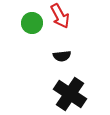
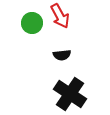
black semicircle: moved 1 px up
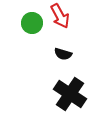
black semicircle: moved 1 px right, 1 px up; rotated 24 degrees clockwise
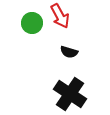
black semicircle: moved 6 px right, 2 px up
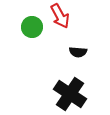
green circle: moved 4 px down
black semicircle: moved 9 px right; rotated 12 degrees counterclockwise
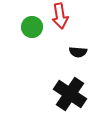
red arrow: rotated 20 degrees clockwise
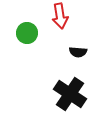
green circle: moved 5 px left, 6 px down
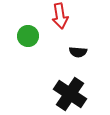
green circle: moved 1 px right, 3 px down
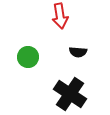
green circle: moved 21 px down
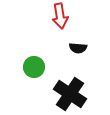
black semicircle: moved 4 px up
green circle: moved 6 px right, 10 px down
